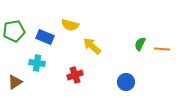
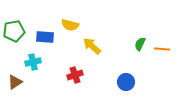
blue rectangle: rotated 18 degrees counterclockwise
cyan cross: moved 4 px left, 1 px up; rotated 21 degrees counterclockwise
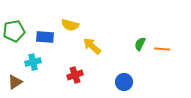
blue circle: moved 2 px left
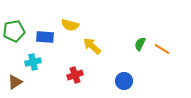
orange line: rotated 28 degrees clockwise
blue circle: moved 1 px up
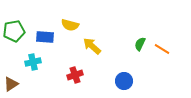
brown triangle: moved 4 px left, 2 px down
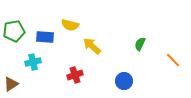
orange line: moved 11 px right, 11 px down; rotated 14 degrees clockwise
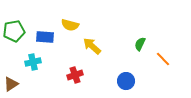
orange line: moved 10 px left, 1 px up
blue circle: moved 2 px right
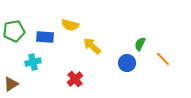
red cross: moved 4 px down; rotated 21 degrees counterclockwise
blue circle: moved 1 px right, 18 px up
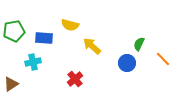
blue rectangle: moved 1 px left, 1 px down
green semicircle: moved 1 px left
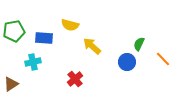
blue circle: moved 1 px up
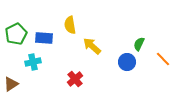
yellow semicircle: rotated 66 degrees clockwise
green pentagon: moved 2 px right, 3 px down; rotated 15 degrees counterclockwise
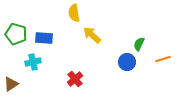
yellow semicircle: moved 4 px right, 12 px up
green pentagon: rotated 30 degrees counterclockwise
yellow arrow: moved 11 px up
orange line: rotated 63 degrees counterclockwise
